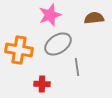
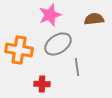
brown semicircle: moved 1 px down
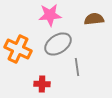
pink star: rotated 15 degrees clockwise
orange cross: moved 1 px left, 1 px up; rotated 16 degrees clockwise
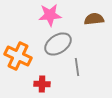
orange cross: moved 7 px down
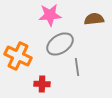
gray ellipse: moved 2 px right
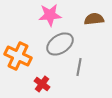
gray line: moved 2 px right; rotated 18 degrees clockwise
red cross: rotated 35 degrees clockwise
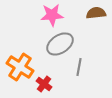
pink star: moved 2 px right
brown semicircle: moved 2 px right, 6 px up
orange cross: moved 2 px right, 11 px down; rotated 8 degrees clockwise
red cross: moved 2 px right
